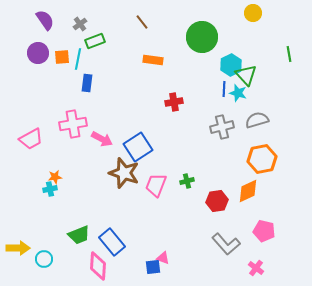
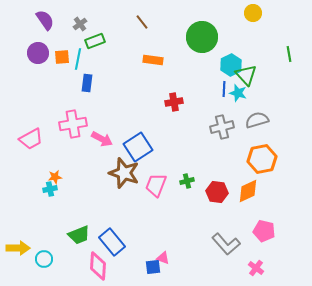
red hexagon at (217, 201): moved 9 px up; rotated 15 degrees clockwise
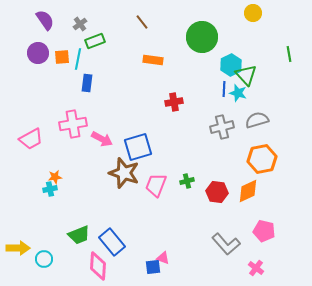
blue square at (138, 147): rotated 16 degrees clockwise
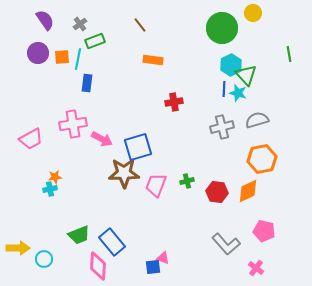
brown line at (142, 22): moved 2 px left, 3 px down
green circle at (202, 37): moved 20 px right, 9 px up
brown star at (124, 173): rotated 20 degrees counterclockwise
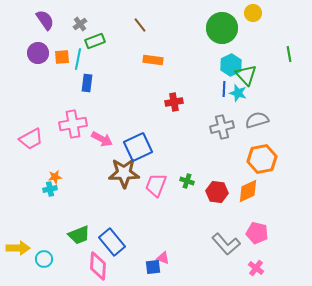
blue square at (138, 147): rotated 8 degrees counterclockwise
green cross at (187, 181): rotated 32 degrees clockwise
pink pentagon at (264, 231): moved 7 px left, 2 px down
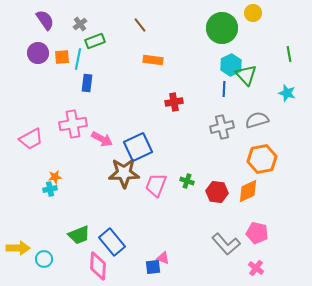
cyan star at (238, 93): moved 49 px right
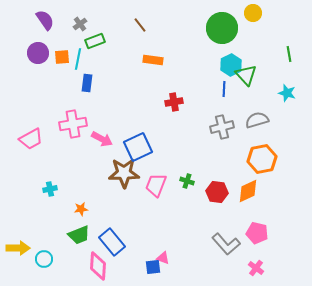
orange star at (55, 177): moved 26 px right, 32 px down
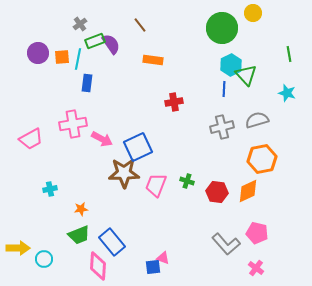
purple semicircle at (45, 20): moved 66 px right, 24 px down
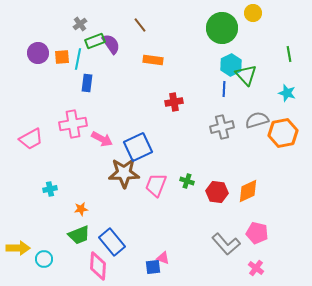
orange hexagon at (262, 159): moved 21 px right, 26 px up
